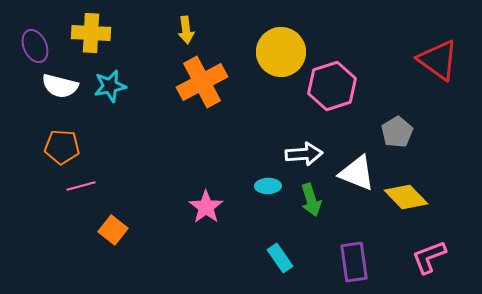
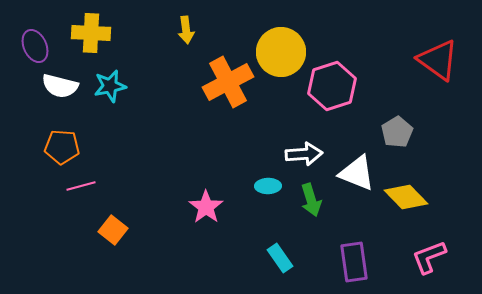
orange cross: moved 26 px right
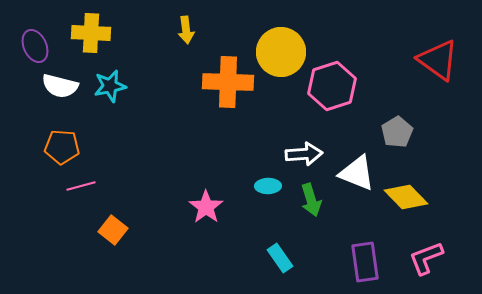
orange cross: rotated 30 degrees clockwise
pink L-shape: moved 3 px left, 1 px down
purple rectangle: moved 11 px right
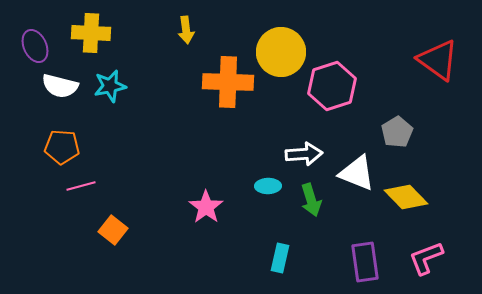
cyan rectangle: rotated 48 degrees clockwise
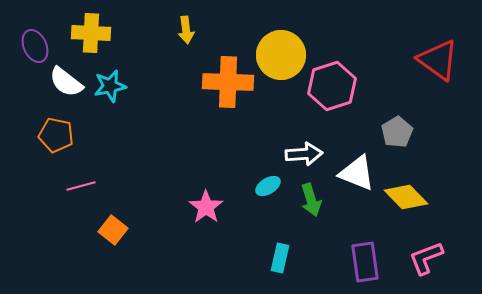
yellow circle: moved 3 px down
white semicircle: moved 6 px right, 4 px up; rotated 24 degrees clockwise
orange pentagon: moved 6 px left, 12 px up; rotated 8 degrees clockwise
cyan ellipse: rotated 30 degrees counterclockwise
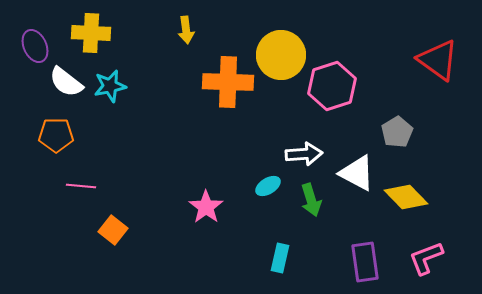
orange pentagon: rotated 12 degrees counterclockwise
white triangle: rotated 6 degrees clockwise
pink line: rotated 20 degrees clockwise
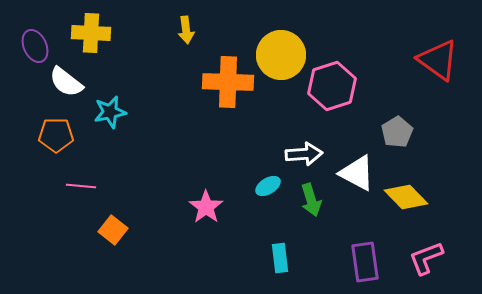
cyan star: moved 26 px down
cyan rectangle: rotated 20 degrees counterclockwise
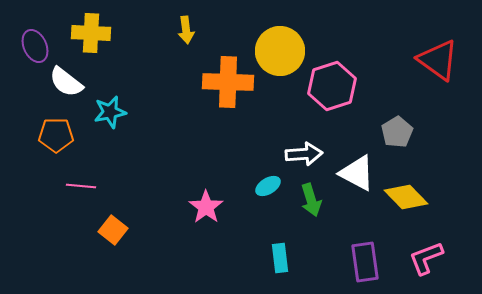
yellow circle: moved 1 px left, 4 px up
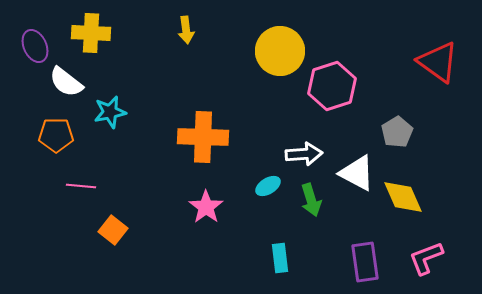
red triangle: moved 2 px down
orange cross: moved 25 px left, 55 px down
yellow diamond: moved 3 px left; rotated 21 degrees clockwise
